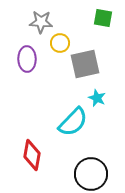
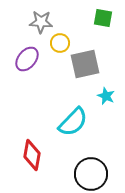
purple ellipse: rotated 40 degrees clockwise
cyan star: moved 9 px right, 2 px up
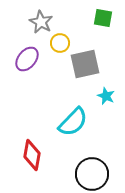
gray star: rotated 25 degrees clockwise
black circle: moved 1 px right
